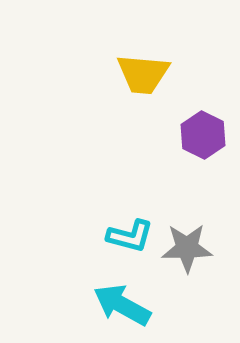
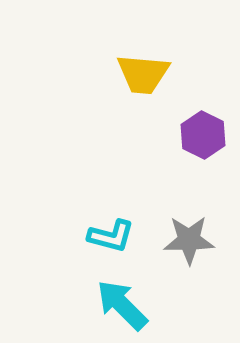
cyan L-shape: moved 19 px left
gray star: moved 2 px right, 8 px up
cyan arrow: rotated 16 degrees clockwise
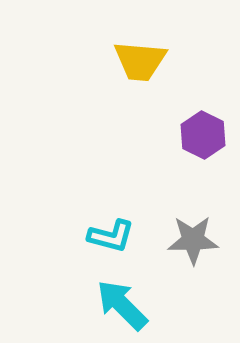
yellow trapezoid: moved 3 px left, 13 px up
gray star: moved 4 px right
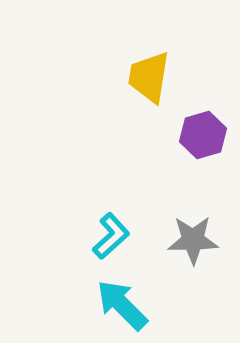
yellow trapezoid: moved 9 px right, 16 px down; rotated 94 degrees clockwise
purple hexagon: rotated 18 degrees clockwise
cyan L-shape: rotated 57 degrees counterclockwise
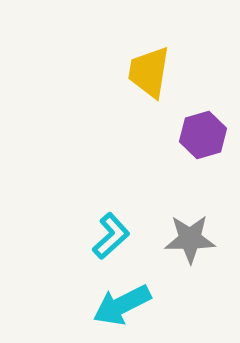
yellow trapezoid: moved 5 px up
gray star: moved 3 px left, 1 px up
cyan arrow: rotated 72 degrees counterclockwise
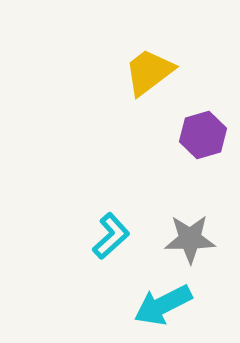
yellow trapezoid: rotated 44 degrees clockwise
cyan arrow: moved 41 px right
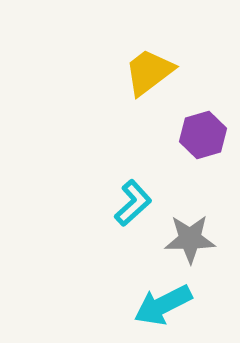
cyan L-shape: moved 22 px right, 33 px up
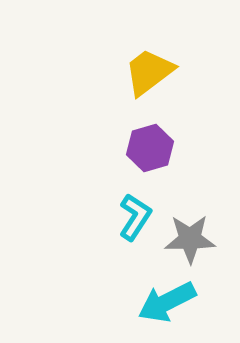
purple hexagon: moved 53 px left, 13 px down
cyan L-shape: moved 2 px right, 14 px down; rotated 15 degrees counterclockwise
cyan arrow: moved 4 px right, 3 px up
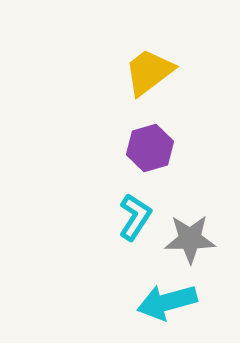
cyan arrow: rotated 12 degrees clockwise
